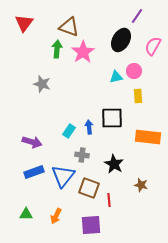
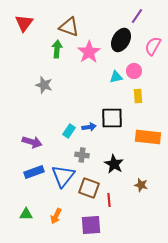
pink star: moved 6 px right
gray star: moved 2 px right, 1 px down
blue arrow: rotated 88 degrees clockwise
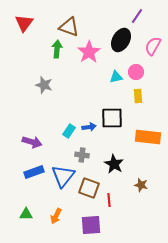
pink circle: moved 2 px right, 1 px down
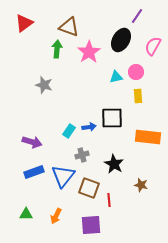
red triangle: rotated 18 degrees clockwise
gray cross: rotated 24 degrees counterclockwise
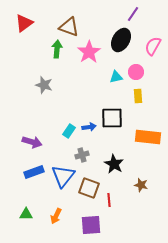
purple line: moved 4 px left, 2 px up
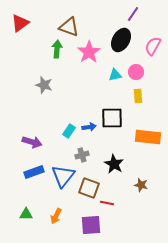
red triangle: moved 4 px left
cyan triangle: moved 1 px left, 2 px up
red line: moved 2 px left, 3 px down; rotated 72 degrees counterclockwise
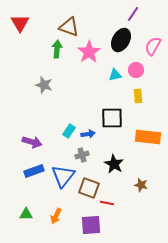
red triangle: rotated 24 degrees counterclockwise
pink circle: moved 2 px up
blue arrow: moved 1 px left, 7 px down
blue rectangle: moved 1 px up
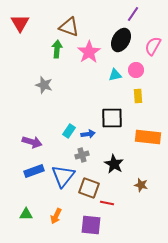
purple square: rotated 10 degrees clockwise
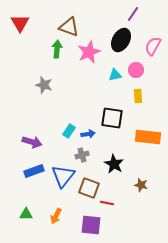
pink star: rotated 10 degrees clockwise
black square: rotated 10 degrees clockwise
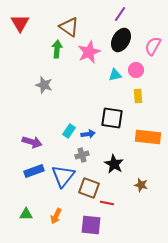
purple line: moved 13 px left
brown triangle: rotated 15 degrees clockwise
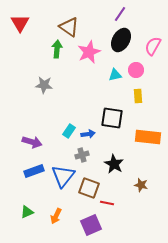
gray star: rotated 12 degrees counterclockwise
green triangle: moved 1 px right, 2 px up; rotated 24 degrees counterclockwise
purple square: rotated 30 degrees counterclockwise
